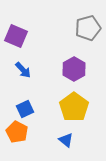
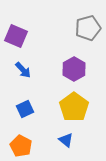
orange pentagon: moved 4 px right, 14 px down
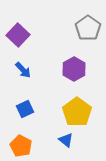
gray pentagon: rotated 20 degrees counterclockwise
purple square: moved 2 px right, 1 px up; rotated 20 degrees clockwise
yellow pentagon: moved 3 px right, 5 px down
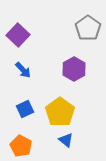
yellow pentagon: moved 17 px left
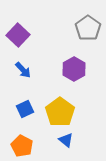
orange pentagon: moved 1 px right
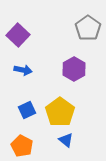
blue arrow: rotated 36 degrees counterclockwise
blue square: moved 2 px right, 1 px down
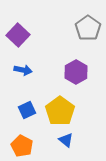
purple hexagon: moved 2 px right, 3 px down
yellow pentagon: moved 1 px up
